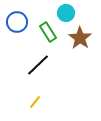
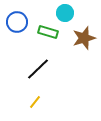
cyan circle: moved 1 px left
green rectangle: rotated 42 degrees counterclockwise
brown star: moved 4 px right; rotated 20 degrees clockwise
black line: moved 4 px down
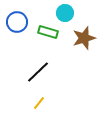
black line: moved 3 px down
yellow line: moved 4 px right, 1 px down
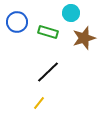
cyan circle: moved 6 px right
black line: moved 10 px right
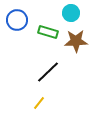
blue circle: moved 2 px up
brown star: moved 8 px left, 3 px down; rotated 15 degrees clockwise
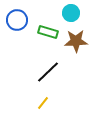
yellow line: moved 4 px right
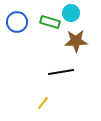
blue circle: moved 2 px down
green rectangle: moved 2 px right, 10 px up
black line: moved 13 px right; rotated 35 degrees clockwise
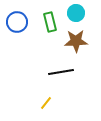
cyan circle: moved 5 px right
green rectangle: rotated 60 degrees clockwise
yellow line: moved 3 px right
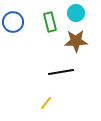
blue circle: moved 4 px left
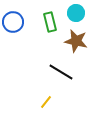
brown star: rotated 15 degrees clockwise
black line: rotated 40 degrees clockwise
yellow line: moved 1 px up
